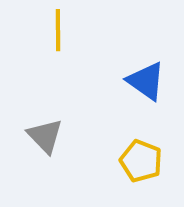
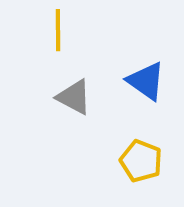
gray triangle: moved 29 px right, 39 px up; rotated 18 degrees counterclockwise
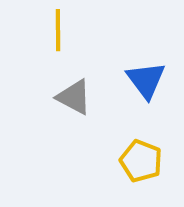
blue triangle: moved 1 px up; rotated 18 degrees clockwise
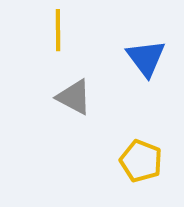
blue triangle: moved 22 px up
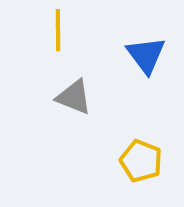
blue triangle: moved 3 px up
gray triangle: rotated 6 degrees counterclockwise
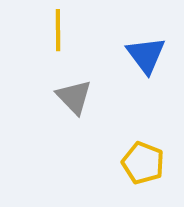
gray triangle: rotated 24 degrees clockwise
yellow pentagon: moved 2 px right, 2 px down
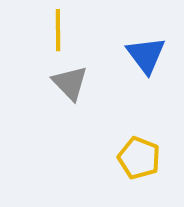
gray triangle: moved 4 px left, 14 px up
yellow pentagon: moved 4 px left, 5 px up
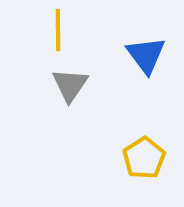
gray triangle: moved 2 px down; rotated 18 degrees clockwise
yellow pentagon: moved 5 px right; rotated 18 degrees clockwise
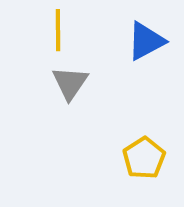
blue triangle: moved 14 px up; rotated 39 degrees clockwise
gray triangle: moved 2 px up
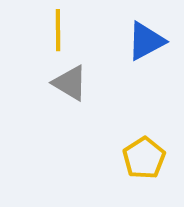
gray triangle: rotated 33 degrees counterclockwise
